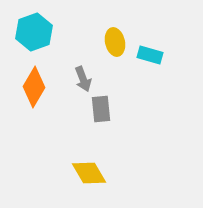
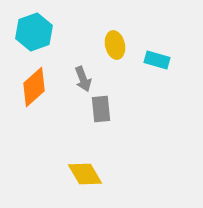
yellow ellipse: moved 3 px down
cyan rectangle: moved 7 px right, 5 px down
orange diamond: rotated 18 degrees clockwise
yellow diamond: moved 4 px left, 1 px down
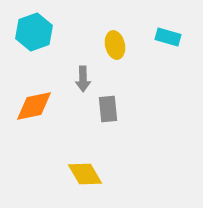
cyan rectangle: moved 11 px right, 23 px up
gray arrow: rotated 20 degrees clockwise
orange diamond: moved 19 px down; rotated 30 degrees clockwise
gray rectangle: moved 7 px right
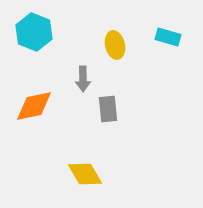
cyan hexagon: rotated 18 degrees counterclockwise
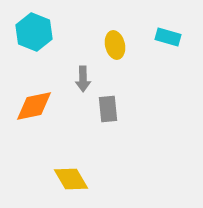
yellow diamond: moved 14 px left, 5 px down
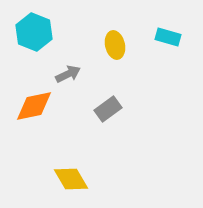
gray arrow: moved 15 px left, 5 px up; rotated 115 degrees counterclockwise
gray rectangle: rotated 60 degrees clockwise
